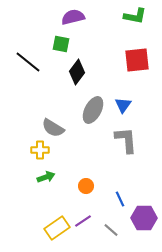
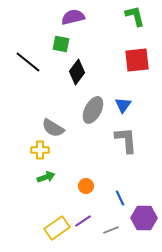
green L-shape: rotated 115 degrees counterclockwise
blue line: moved 1 px up
gray line: rotated 63 degrees counterclockwise
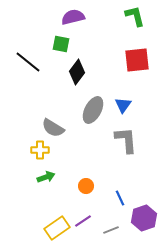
purple hexagon: rotated 20 degrees counterclockwise
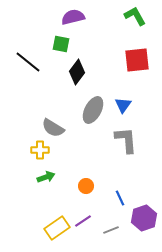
green L-shape: rotated 15 degrees counterclockwise
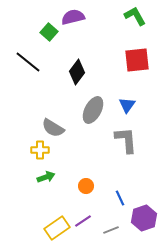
green square: moved 12 px left, 12 px up; rotated 30 degrees clockwise
blue triangle: moved 4 px right
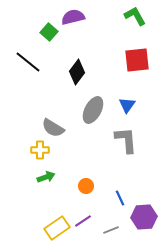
purple hexagon: moved 1 px up; rotated 15 degrees clockwise
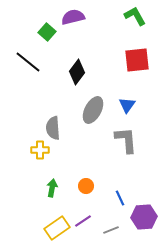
green square: moved 2 px left
gray semicircle: rotated 55 degrees clockwise
green arrow: moved 6 px right, 11 px down; rotated 60 degrees counterclockwise
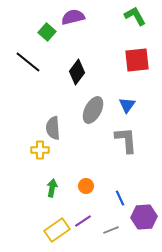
yellow rectangle: moved 2 px down
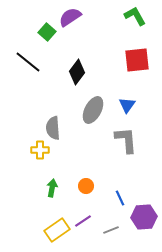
purple semicircle: moved 3 px left; rotated 20 degrees counterclockwise
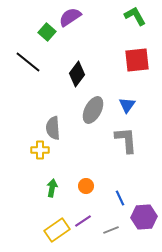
black diamond: moved 2 px down
